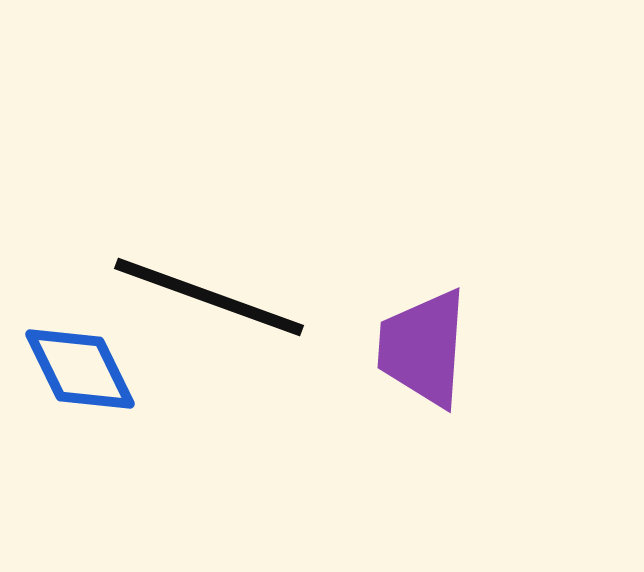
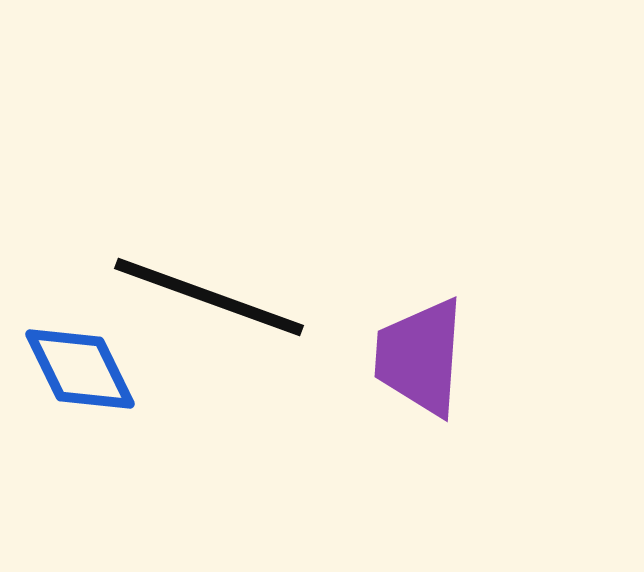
purple trapezoid: moved 3 px left, 9 px down
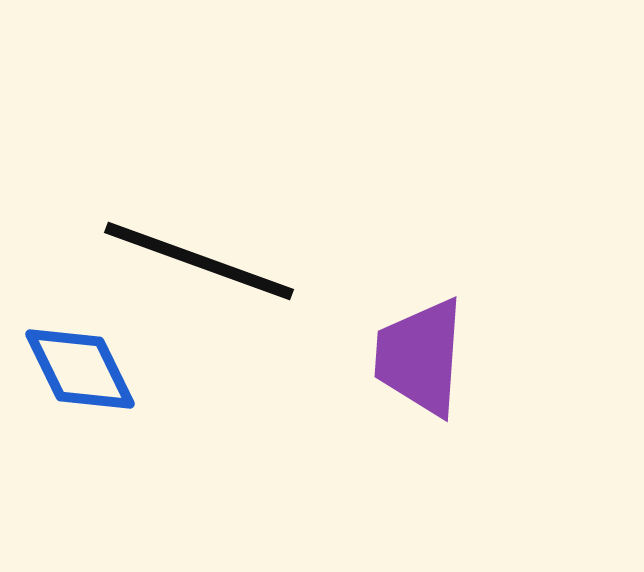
black line: moved 10 px left, 36 px up
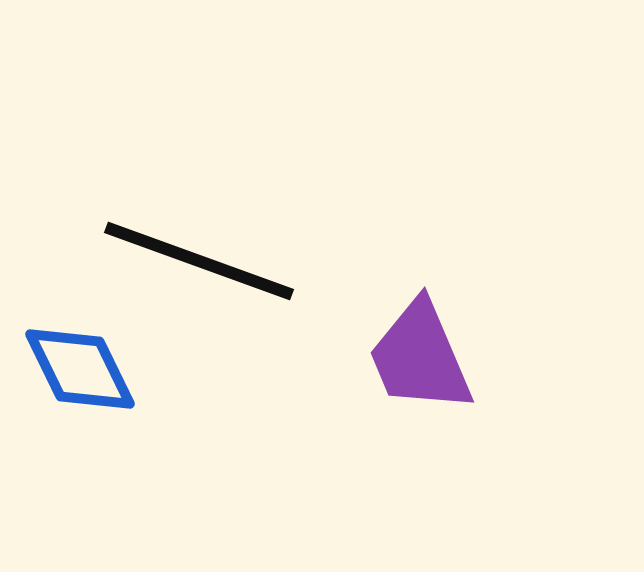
purple trapezoid: rotated 27 degrees counterclockwise
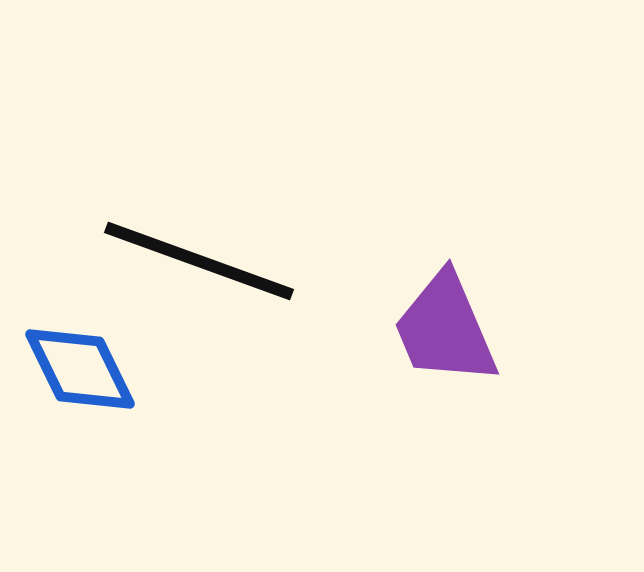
purple trapezoid: moved 25 px right, 28 px up
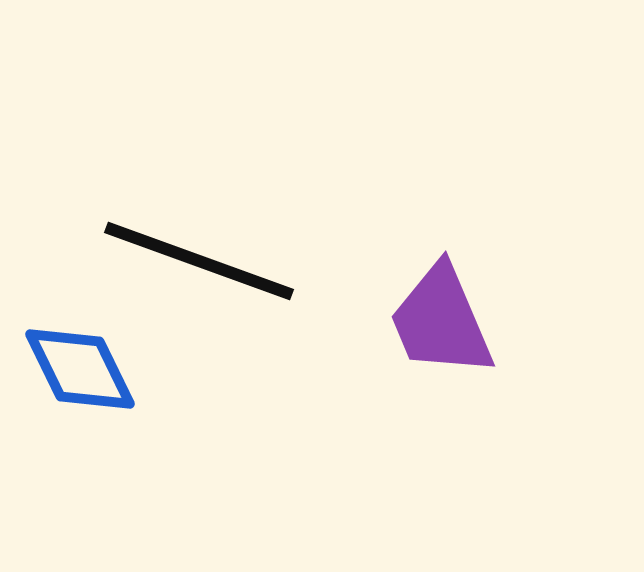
purple trapezoid: moved 4 px left, 8 px up
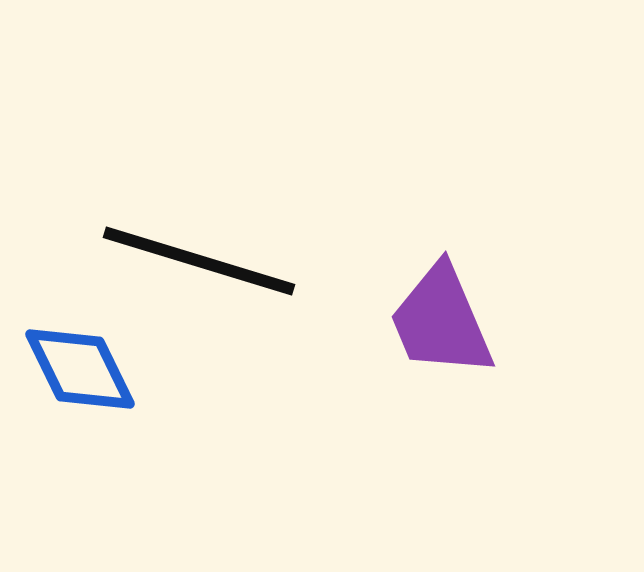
black line: rotated 3 degrees counterclockwise
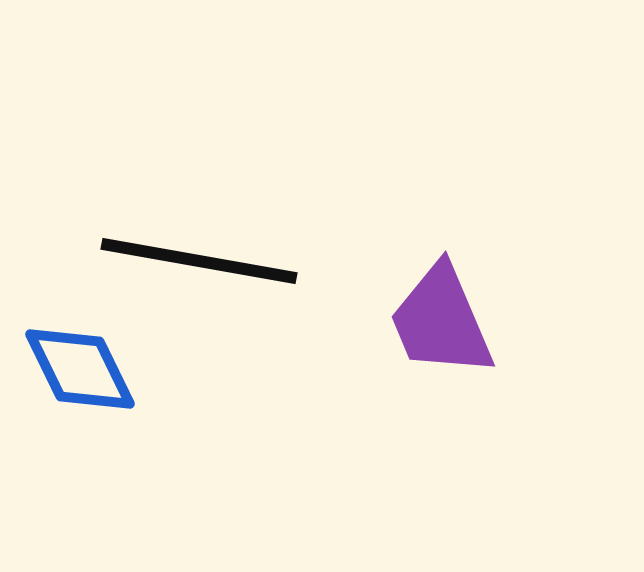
black line: rotated 7 degrees counterclockwise
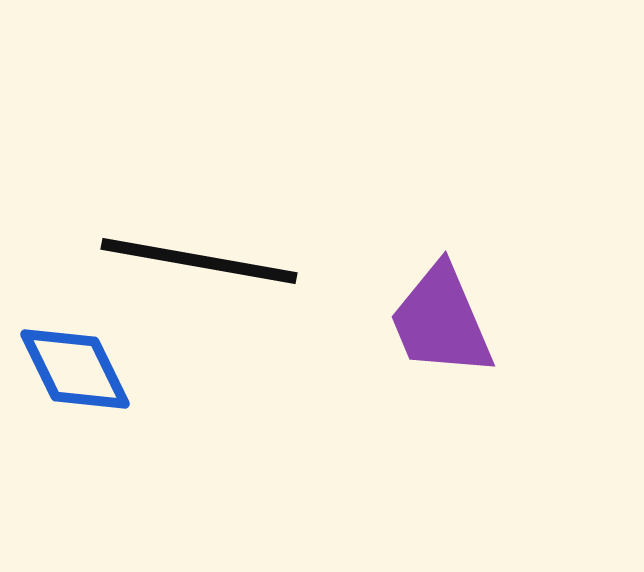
blue diamond: moved 5 px left
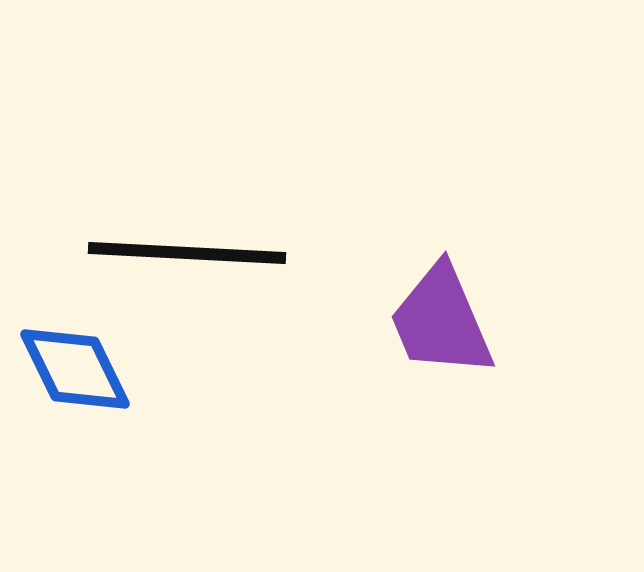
black line: moved 12 px left, 8 px up; rotated 7 degrees counterclockwise
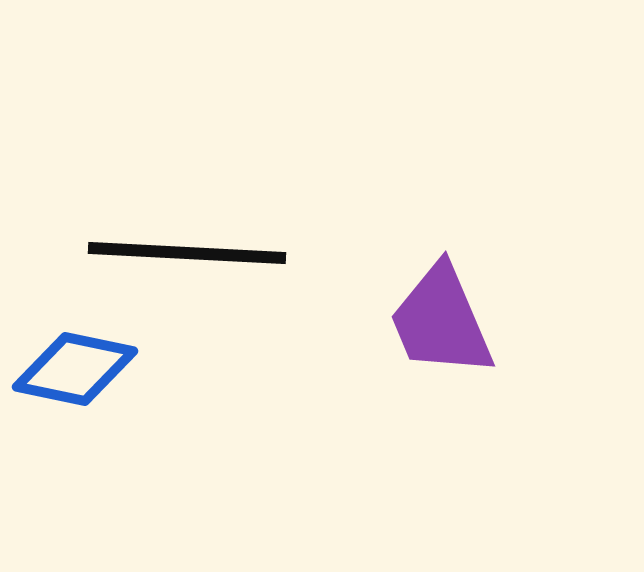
blue diamond: rotated 52 degrees counterclockwise
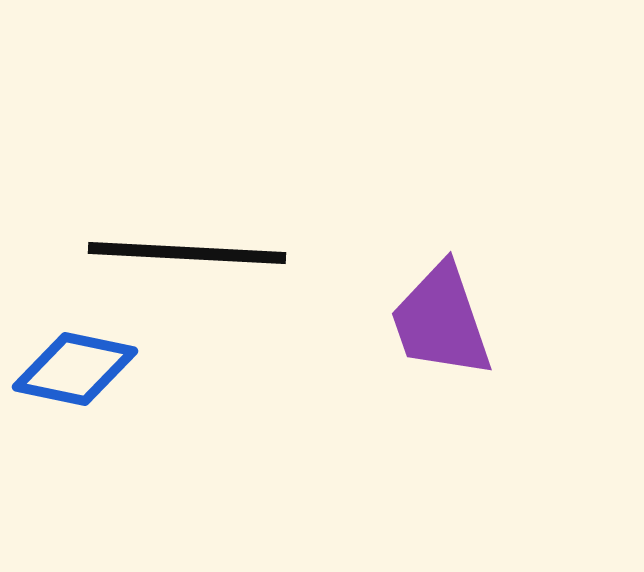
purple trapezoid: rotated 4 degrees clockwise
